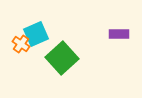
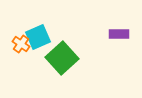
cyan square: moved 2 px right, 3 px down
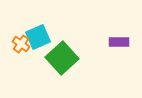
purple rectangle: moved 8 px down
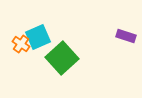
purple rectangle: moved 7 px right, 6 px up; rotated 18 degrees clockwise
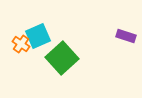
cyan square: moved 1 px up
